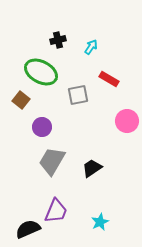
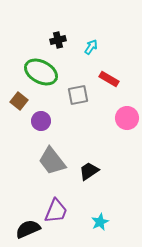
brown square: moved 2 px left, 1 px down
pink circle: moved 3 px up
purple circle: moved 1 px left, 6 px up
gray trapezoid: rotated 68 degrees counterclockwise
black trapezoid: moved 3 px left, 3 px down
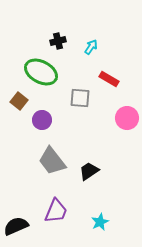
black cross: moved 1 px down
gray square: moved 2 px right, 3 px down; rotated 15 degrees clockwise
purple circle: moved 1 px right, 1 px up
black semicircle: moved 12 px left, 3 px up
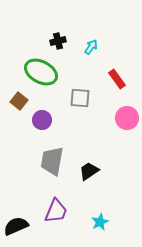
red rectangle: moved 8 px right; rotated 24 degrees clockwise
gray trapezoid: rotated 48 degrees clockwise
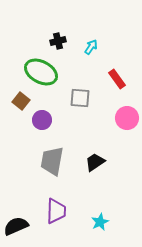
brown square: moved 2 px right
black trapezoid: moved 6 px right, 9 px up
purple trapezoid: rotated 20 degrees counterclockwise
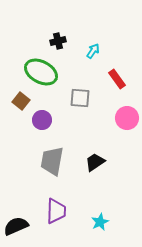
cyan arrow: moved 2 px right, 4 px down
